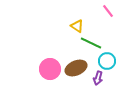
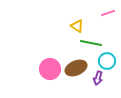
pink line: moved 2 px down; rotated 72 degrees counterclockwise
green line: rotated 15 degrees counterclockwise
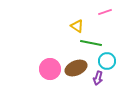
pink line: moved 3 px left, 1 px up
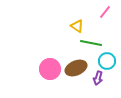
pink line: rotated 32 degrees counterclockwise
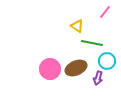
green line: moved 1 px right
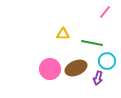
yellow triangle: moved 14 px left, 8 px down; rotated 32 degrees counterclockwise
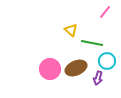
yellow triangle: moved 8 px right, 4 px up; rotated 40 degrees clockwise
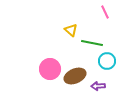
pink line: rotated 64 degrees counterclockwise
brown ellipse: moved 1 px left, 8 px down
purple arrow: moved 8 px down; rotated 72 degrees clockwise
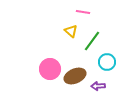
pink line: moved 22 px left; rotated 56 degrees counterclockwise
yellow triangle: moved 1 px down
green line: moved 2 px up; rotated 65 degrees counterclockwise
cyan circle: moved 1 px down
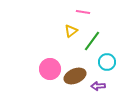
yellow triangle: rotated 40 degrees clockwise
